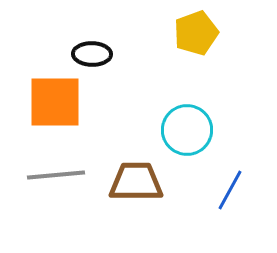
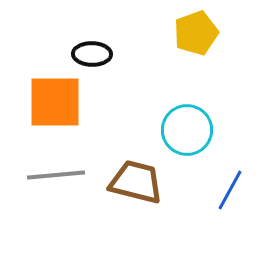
brown trapezoid: rotated 14 degrees clockwise
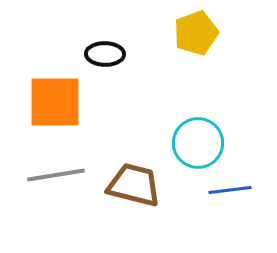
black ellipse: moved 13 px right
cyan circle: moved 11 px right, 13 px down
gray line: rotated 4 degrees counterclockwise
brown trapezoid: moved 2 px left, 3 px down
blue line: rotated 54 degrees clockwise
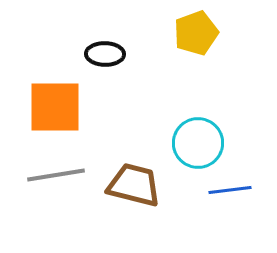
orange square: moved 5 px down
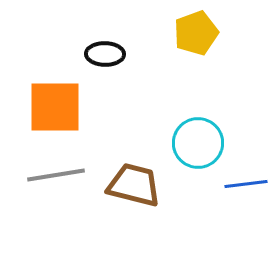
blue line: moved 16 px right, 6 px up
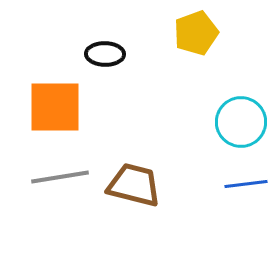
cyan circle: moved 43 px right, 21 px up
gray line: moved 4 px right, 2 px down
